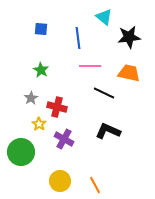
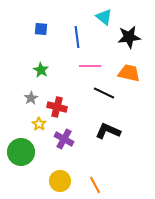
blue line: moved 1 px left, 1 px up
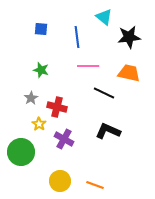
pink line: moved 2 px left
green star: rotated 14 degrees counterclockwise
orange line: rotated 42 degrees counterclockwise
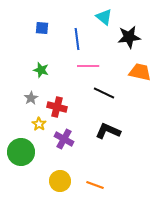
blue square: moved 1 px right, 1 px up
blue line: moved 2 px down
orange trapezoid: moved 11 px right, 1 px up
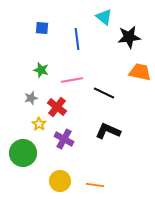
pink line: moved 16 px left, 14 px down; rotated 10 degrees counterclockwise
gray star: rotated 16 degrees clockwise
red cross: rotated 24 degrees clockwise
green circle: moved 2 px right, 1 px down
orange line: rotated 12 degrees counterclockwise
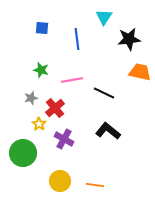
cyan triangle: rotated 24 degrees clockwise
black star: moved 2 px down
red cross: moved 2 px left, 1 px down; rotated 12 degrees clockwise
black L-shape: rotated 15 degrees clockwise
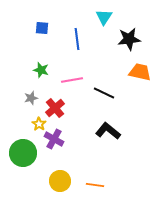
purple cross: moved 10 px left
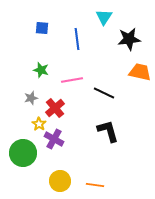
black L-shape: rotated 35 degrees clockwise
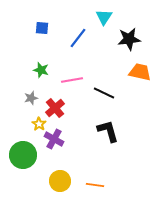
blue line: moved 1 px right, 1 px up; rotated 45 degrees clockwise
green circle: moved 2 px down
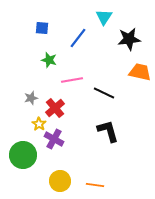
green star: moved 8 px right, 10 px up
